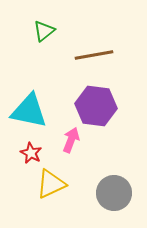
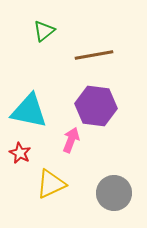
red star: moved 11 px left
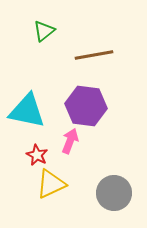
purple hexagon: moved 10 px left
cyan triangle: moved 2 px left
pink arrow: moved 1 px left, 1 px down
red star: moved 17 px right, 2 px down
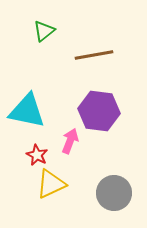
purple hexagon: moved 13 px right, 5 px down
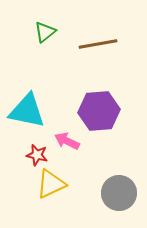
green triangle: moved 1 px right, 1 px down
brown line: moved 4 px right, 11 px up
purple hexagon: rotated 12 degrees counterclockwise
pink arrow: moved 3 px left; rotated 85 degrees counterclockwise
red star: rotated 15 degrees counterclockwise
gray circle: moved 5 px right
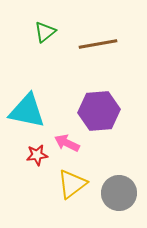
pink arrow: moved 2 px down
red star: rotated 20 degrees counterclockwise
yellow triangle: moved 21 px right; rotated 12 degrees counterclockwise
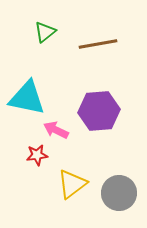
cyan triangle: moved 13 px up
pink arrow: moved 11 px left, 13 px up
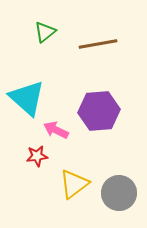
cyan triangle: rotated 30 degrees clockwise
red star: moved 1 px down
yellow triangle: moved 2 px right
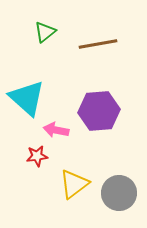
pink arrow: rotated 15 degrees counterclockwise
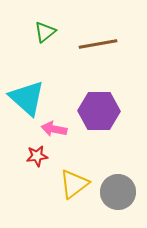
purple hexagon: rotated 6 degrees clockwise
pink arrow: moved 2 px left, 1 px up
gray circle: moved 1 px left, 1 px up
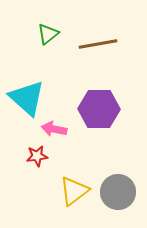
green triangle: moved 3 px right, 2 px down
purple hexagon: moved 2 px up
yellow triangle: moved 7 px down
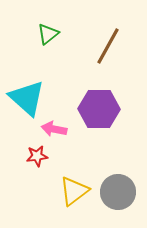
brown line: moved 10 px right, 2 px down; rotated 51 degrees counterclockwise
